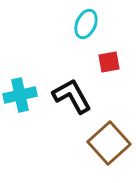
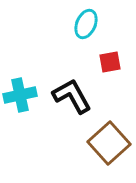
red square: moved 1 px right
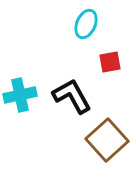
brown square: moved 2 px left, 3 px up
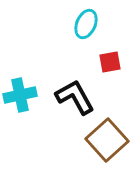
black L-shape: moved 3 px right, 1 px down
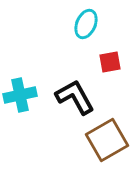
brown square: rotated 12 degrees clockwise
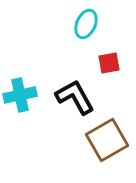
red square: moved 1 px left, 1 px down
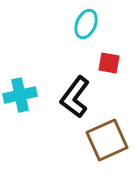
red square: rotated 20 degrees clockwise
black L-shape: rotated 114 degrees counterclockwise
brown square: rotated 6 degrees clockwise
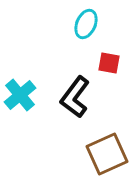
cyan cross: rotated 28 degrees counterclockwise
brown square: moved 14 px down
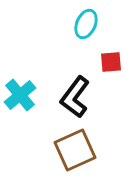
red square: moved 2 px right, 1 px up; rotated 15 degrees counterclockwise
brown square: moved 32 px left, 4 px up
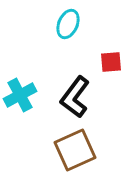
cyan ellipse: moved 18 px left
cyan cross: rotated 12 degrees clockwise
